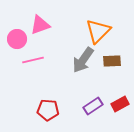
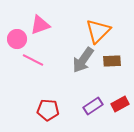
pink line: rotated 40 degrees clockwise
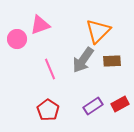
pink line: moved 17 px right, 9 px down; rotated 40 degrees clockwise
red pentagon: rotated 30 degrees clockwise
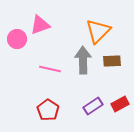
gray arrow: rotated 144 degrees clockwise
pink line: rotated 55 degrees counterclockwise
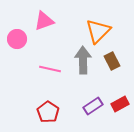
pink triangle: moved 4 px right, 4 px up
brown rectangle: rotated 66 degrees clockwise
red pentagon: moved 2 px down
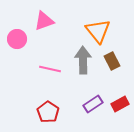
orange triangle: rotated 24 degrees counterclockwise
purple rectangle: moved 2 px up
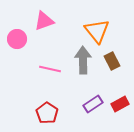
orange triangle: moved 1 px left
red pentagon: moved 1 px left, 1 px down
